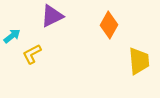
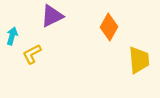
orange diamond: moved 2 px down
cyan arrow: rotated 36 degrees counterclockwise
yellow trapezoid: moved 1 px up
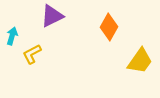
yellow trapezoid: moved 1 px right, 1 px down; rotated 40 degrees clockwise
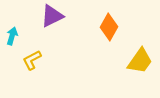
yellow L-shape: moved 6 px down
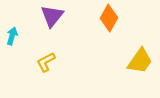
purple triangle: rotated 25 degrees counterclockwise
orange diamond: moved 9 px up
yellow L-shape: moved 14 px right, 2 px down
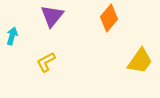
orange diamond: rotated 12 degrees clockwise
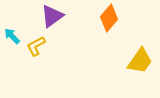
purple triangle: rotated 15 degrees clockwise
cyan arrow: rotated 60 degrees counterclockwise
yellow L-shape: moved 10 px left, 16 px up
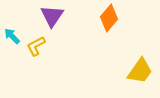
purple triangle: rotated 20 degrees counterclockwise
yellow trapezoid: moved 10 px down
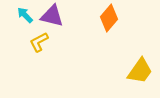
purple triangle: rotated 50 degrees counterclockwise
cyan arrow: moved 13 px right, 21 px up
yellow L-shape: moved 3 px right, 4 px up
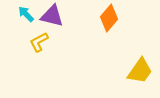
cyan arrow: moved 1 px right, 1 px up
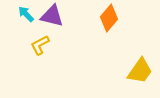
yellow L-shape: moved 1 px right, 3 px down
